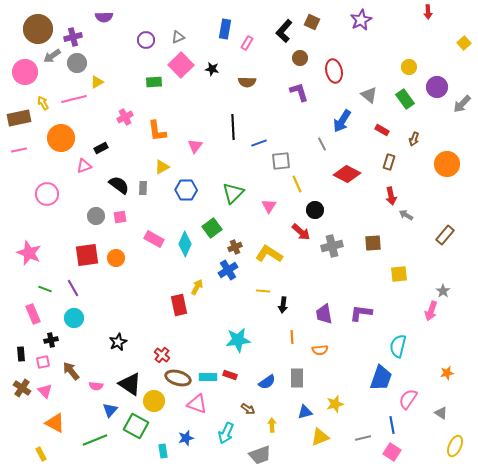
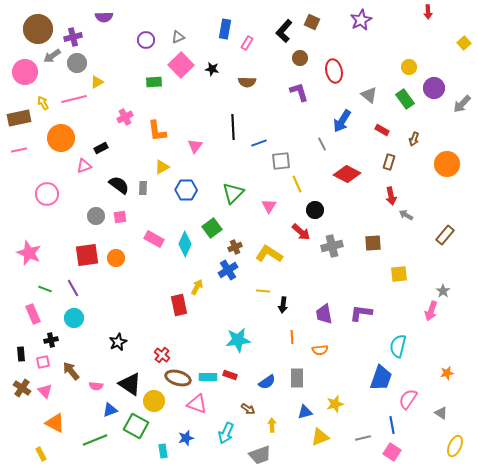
purple circle at (437, 87): moved 3 px left, 1 px down
blue triangle at (110, 410): rotated 28 degrees clockwise
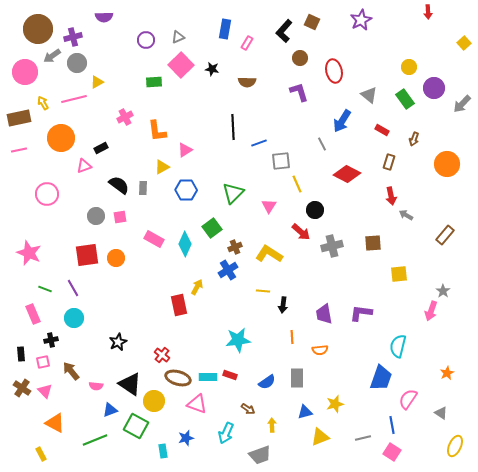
pink triangle at (195, 146): moved 10 px left, 4 px down; rotated 21 degrees clockwise
orange star at (447, 373): rotated 16 degrees counterclockwise
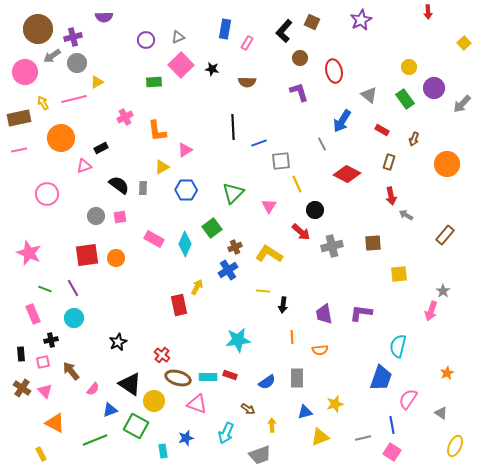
pink semicircle at (96, 386): moved 3 px left, 3 px down; rotated 56 degrees counterclockwise
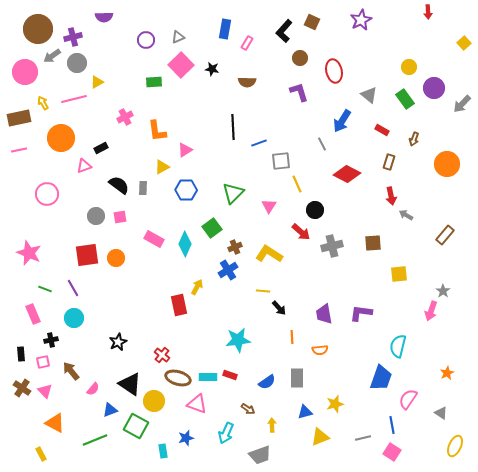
black arrow at (283, 305): moved 4 px left, 3 px down; rotated 49 degrees counterclockwise
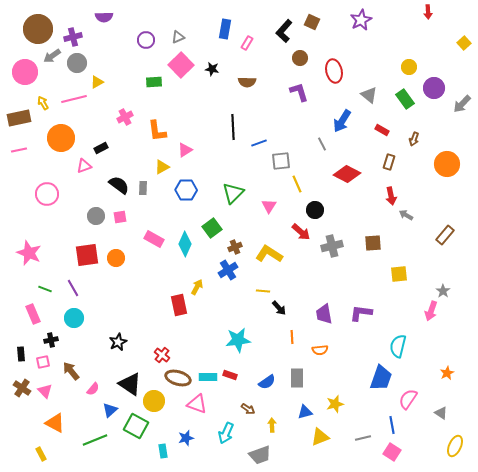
blue triangle at (110, 410): rotated 21 degrees counterclockwise
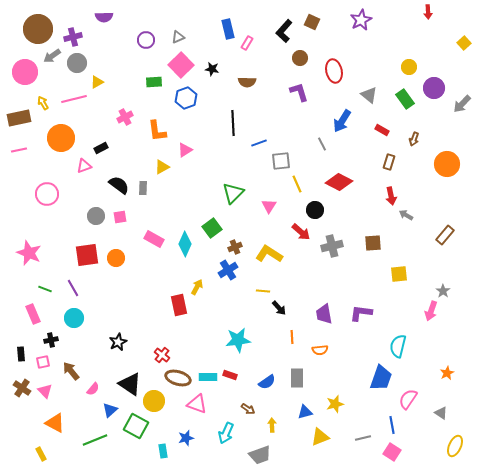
blue rectangle at (225, 29): moved 3 px right; rotated 24 degrees counterclockwise
black line at (233, 127): moved 4 px up
red diamond at (347, 174): moved 8 px left, 8 px down
blue hexagon at (186, 190): moved 92 px up; rotated 20 degrees counterclockwise
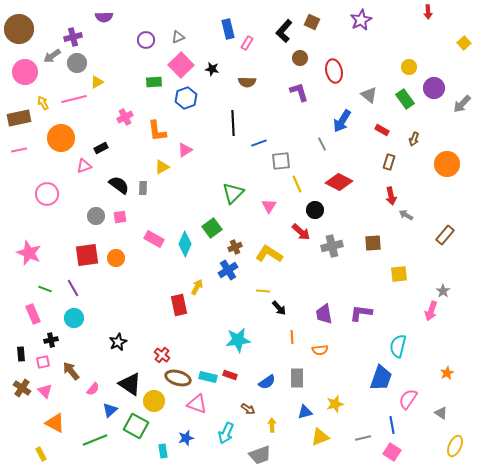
brown circle at (38, 29): moved 19 px left
cyan rectangle at (208, 377): rotated 12 degrees clockwise
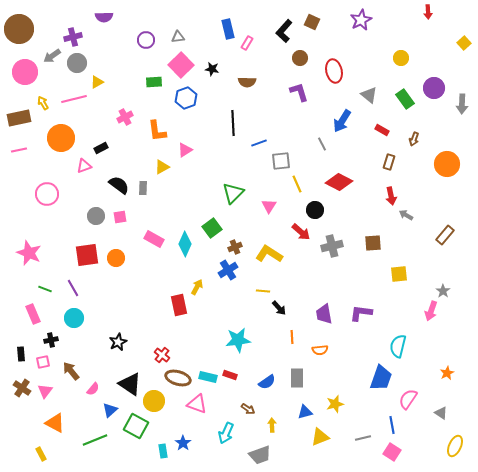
gray triangle at (178, 37): rotated 16 degrees clockwise
yellow circle at (409, 67): moved 8 px left, 9 px up
gray arrow at (462, 104): rotated 42 degrees counterclockwise
pink triangle at (45, 391): rotated 21 degrees clockwise
blue star at (186, 438): moved 3 px left, 5 px down; rotated 21 degrees counterclockwise
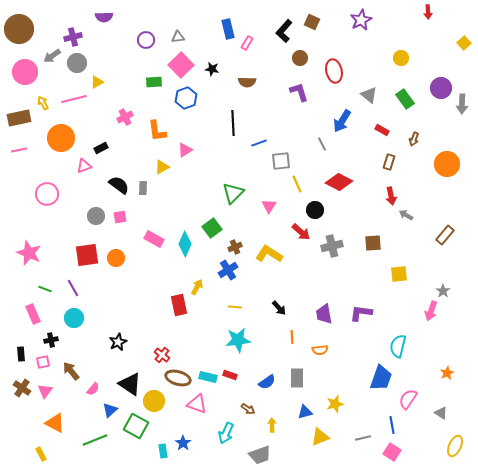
purple circle at (434, 88): moved 7 px right
yellow line at (263, 291): moved 28 px left, 16 px down
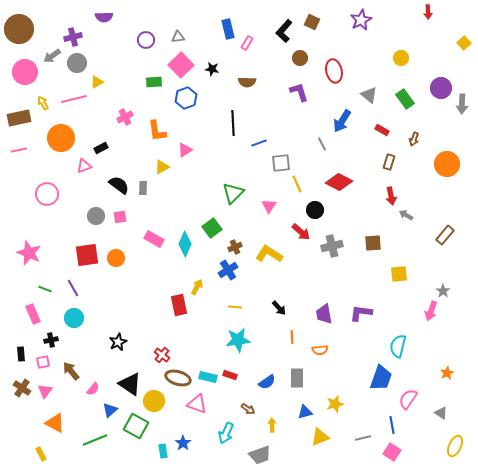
gray square at (281, 161): moved 2 px down
